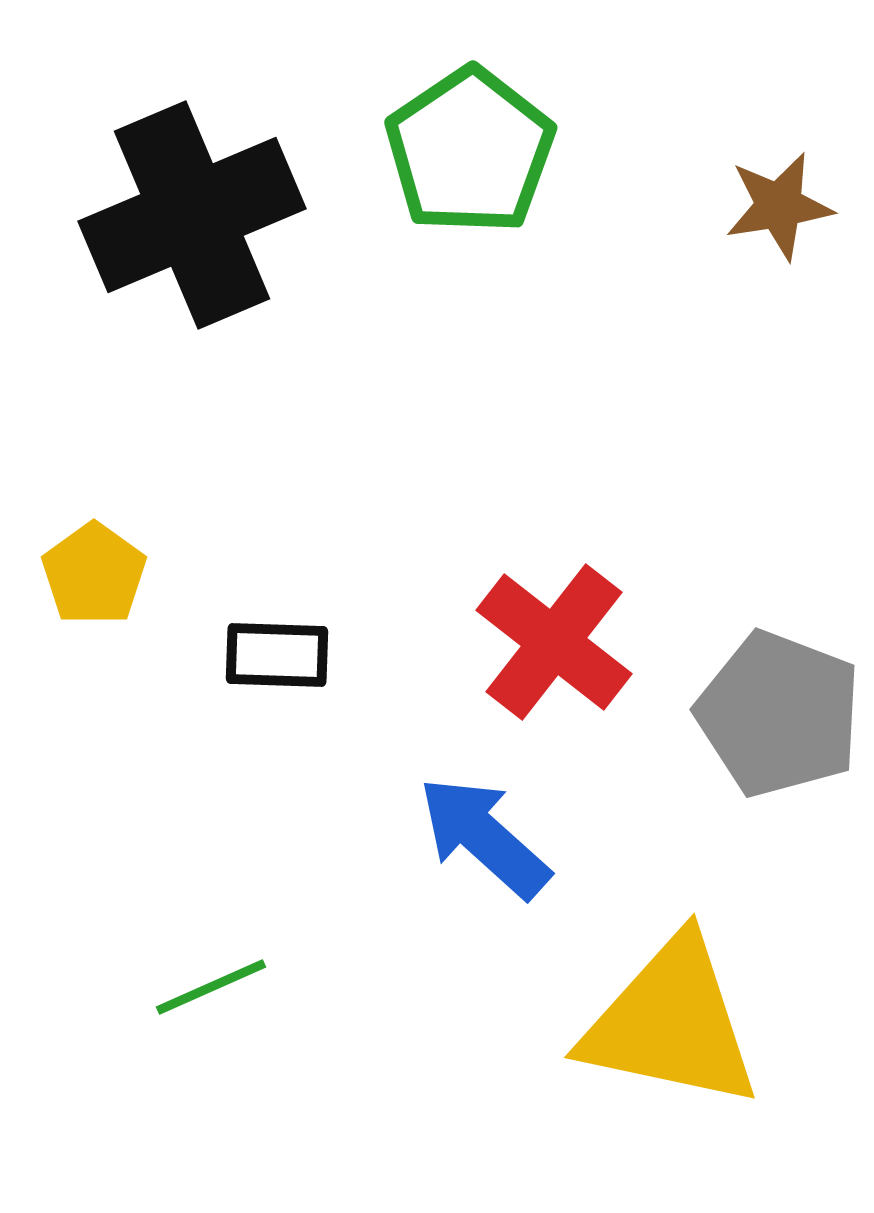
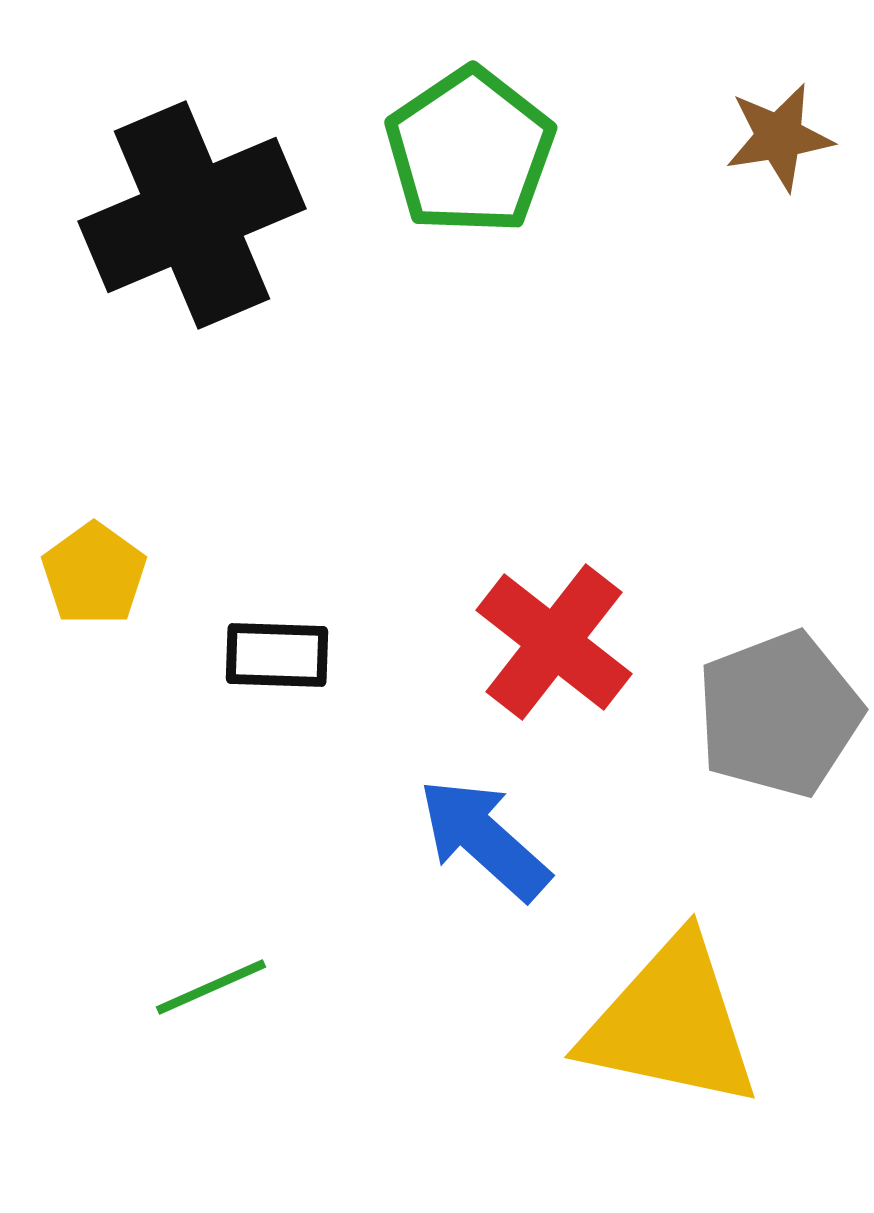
brown star: moved 69 px up
gray pentagon: rotated 30 degrees clockwise
blue arrow: moved 2 px down
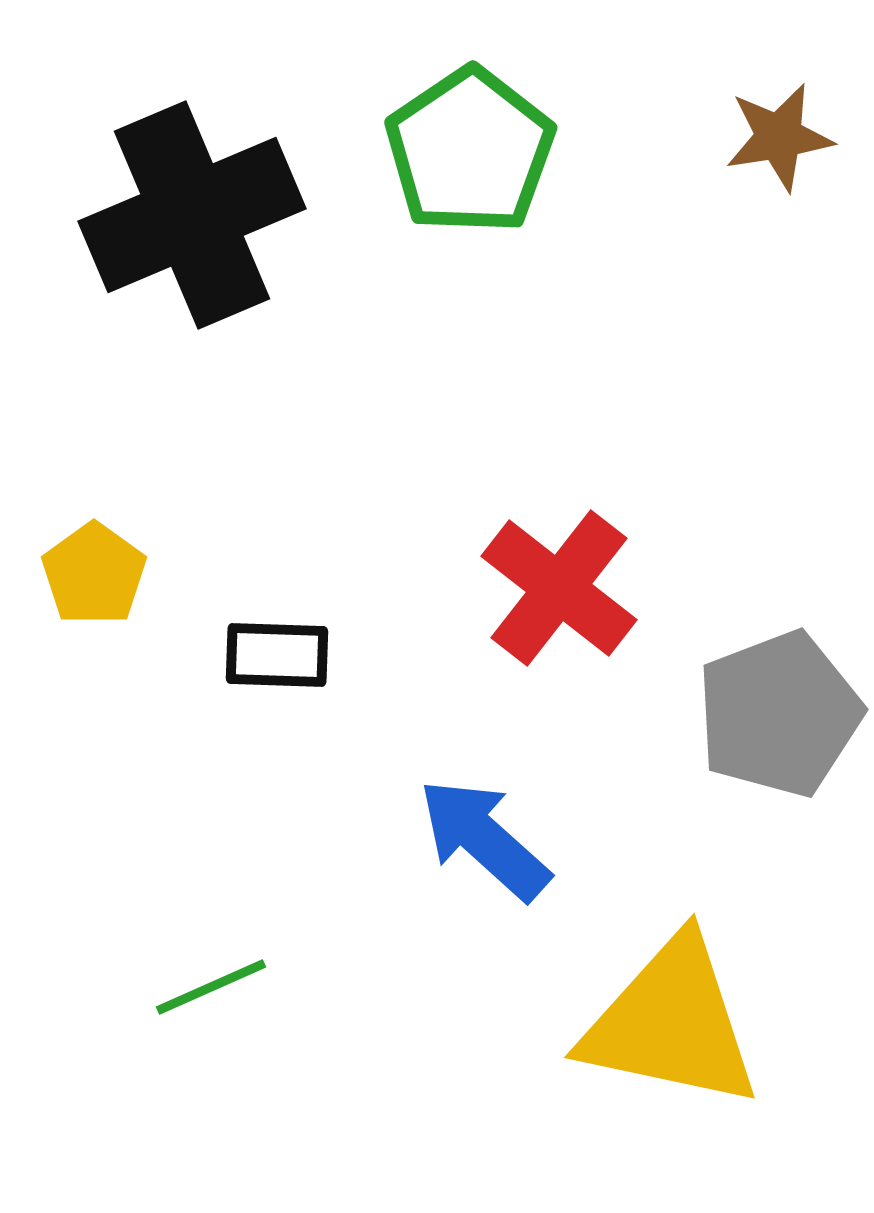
red cross: moved 5 px right, 54 px up
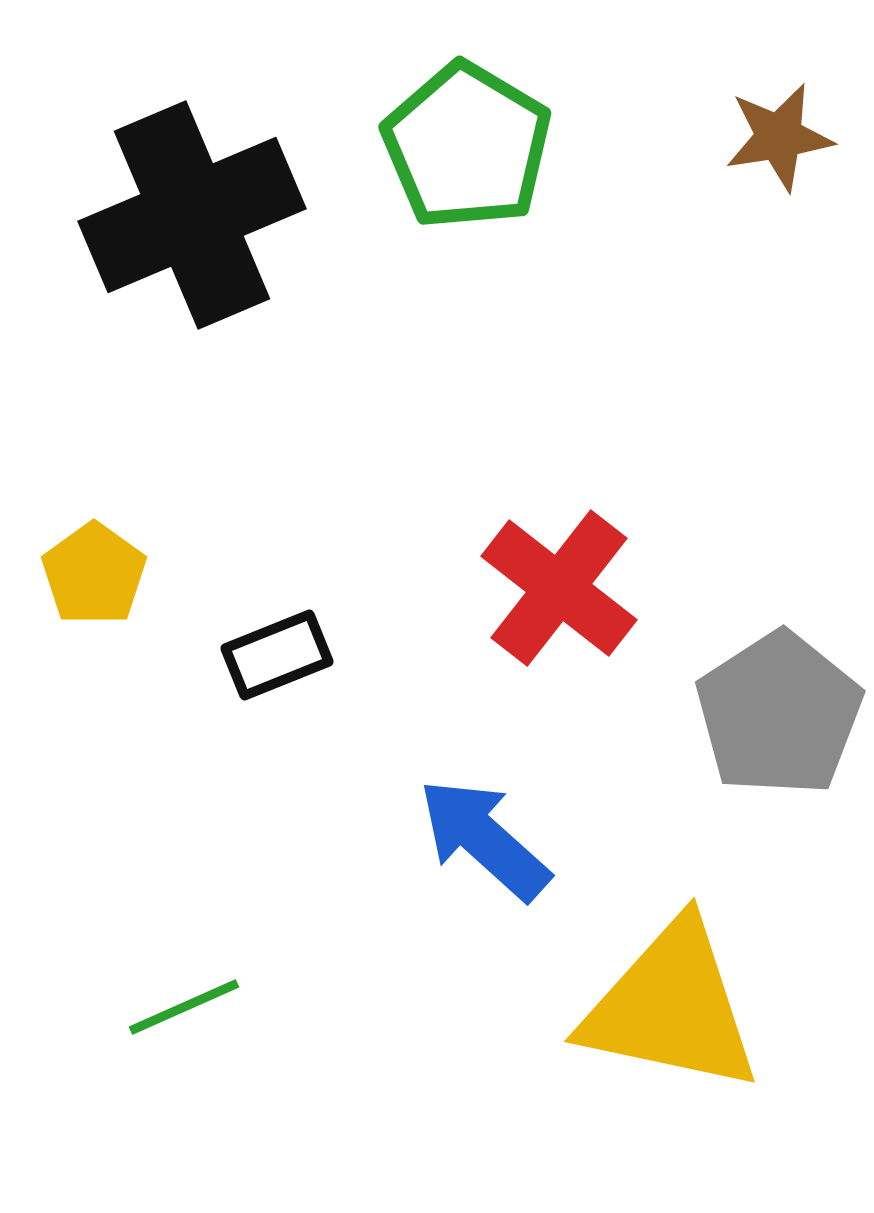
green pentagon: moved 3 px left, 5 px up; rotated 7 degrees counterclockwise
black rectangle: rotated 24 degrees counterclockwise
gray pentagon: rotated 12 degrees counterclockwise
green line: moved 27 px left, 20 px down
yellow triangle: moved 16 px up
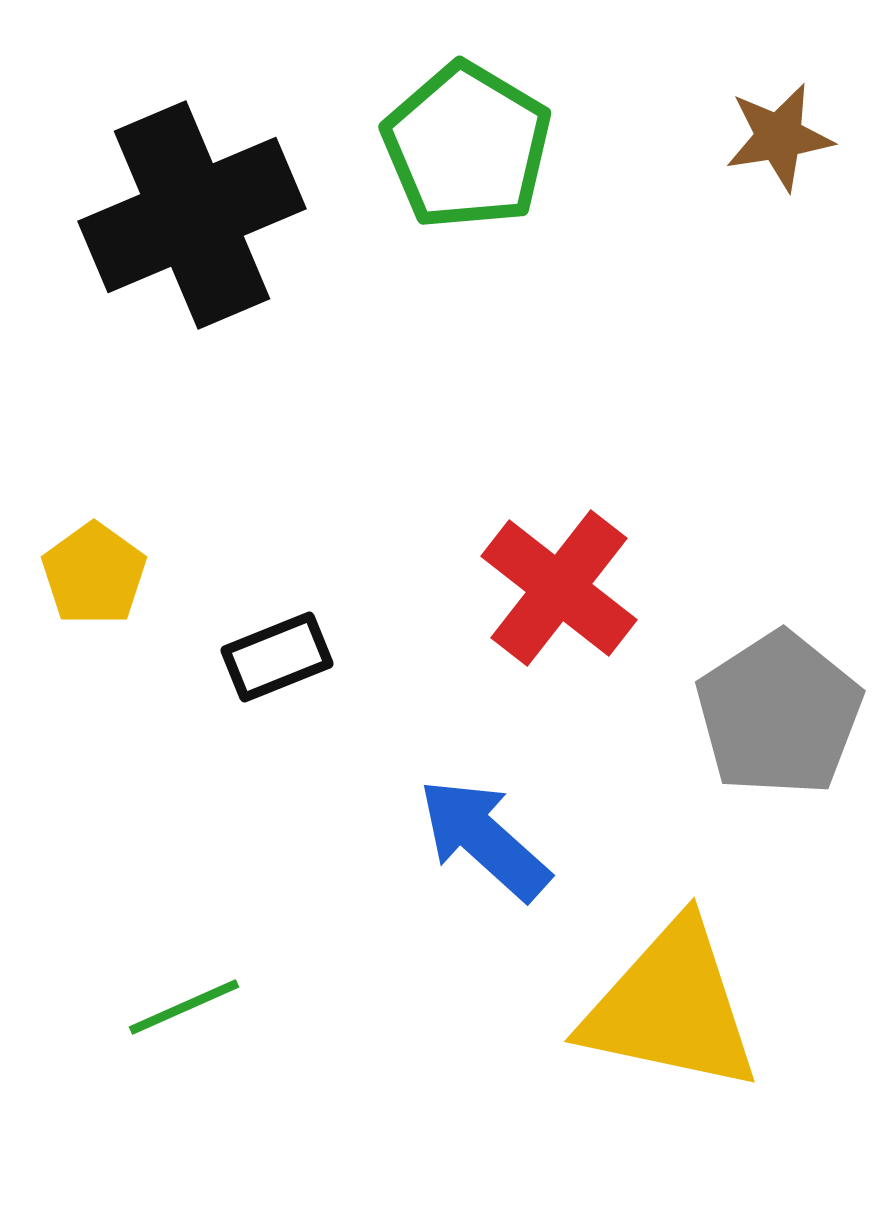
black rectangle: moved 2 px down
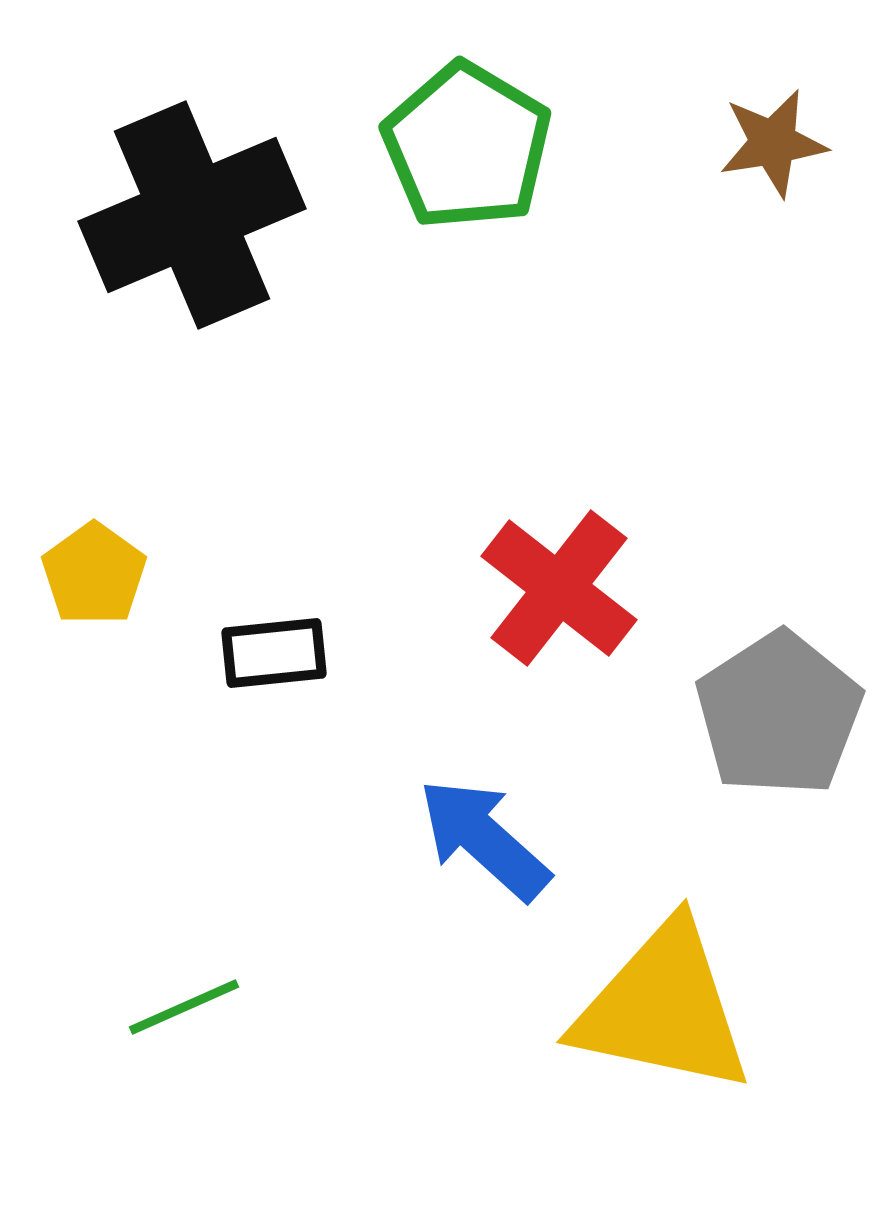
brown star: moved 6 px left, 6 px down
black rectangle: moved 3 px left, 4 px up; rotated 16 degrees clockwise
yellow triangle: moved 8 px left, 1 px down
